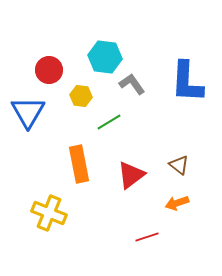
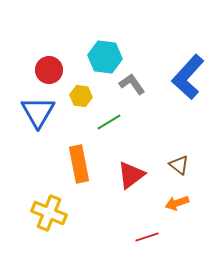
blue L-shape: moved 1 px right, 5 px up; rotated 39 degrees clockwise
blue triangle: moved 10 px right
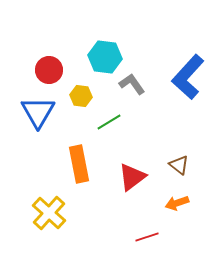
red triangle: moved 1 px right, 2 px down
yellow cross: rotated 20 degrees clockwise
